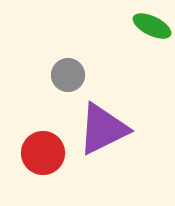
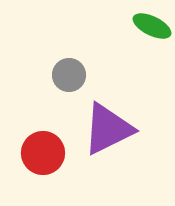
gray circle: moved 1 px right
purple triangle: moved 5 px right
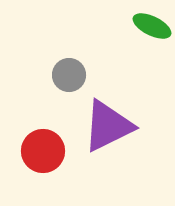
purple triangle: moved 3 px up
red circle: moved 2 px up
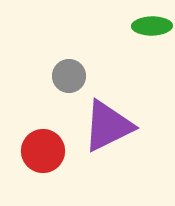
green ellipse: rotated 27 degrees counterclockwise
gray circle: moved 1 px down
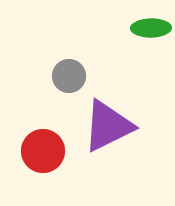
green ellipse: moved 1 px left, 2 px down
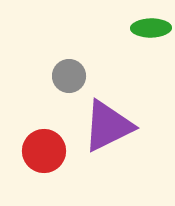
red circle: moved 1 px right
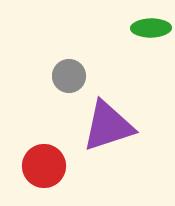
purple triangle: rotated 8 degrees clockwise
red circle: moved 15 px down
